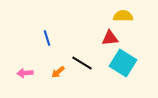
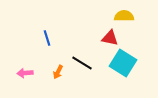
yellow semicircle: moved 1 px right
red triangle: rotated 18 degrees clockwise
orange arrow: rotated 24 degrees counterclockwise
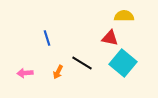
cyan square: rotated 8 degrees clockwise
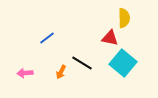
yellow semicircle: moved 2 px down; rotated 90 degrees clockwise
blue line: rotated 70 degrees clockwise
orange arrow: moved 3 px right
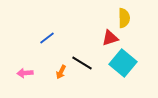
red triangle: rotated 30 degrees counterclockwise
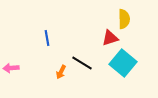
yellow semicircle: moved 1 px down
blue line: rotated 63 degrees counterclockwise
pink arrow: moved 14 px left, 5 px up
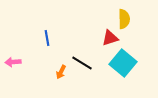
pink arrow: moved 2 px right, 6 px up
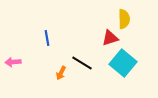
orange arrow: moved 1 px down
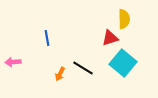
black line: moved 1 px right, 5 px down
orange arrow: moved 1 px left, 1 px down
